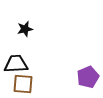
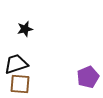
black trapezoid: rotated 15 degrees counterclockwise
brown square: moved 3 px left
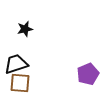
purple pentagon: moved 3 px up
brown square: moved 1 px up
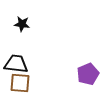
black star: moved 3 px left, 5 px up; rotated 21 degrees clockwise
black trapezoid: rotated 25 degrees clockwise
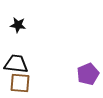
black star: moved 4 px left, 1 px down
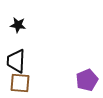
black trapezoid: moved 3 px up; rotated 95 degrees counterclockwise
purple pentagon: moved 1 px left, 6 px down
